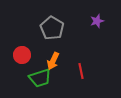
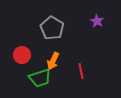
purple star: rotated 24 degrees counterclockwise
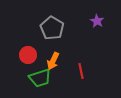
red circle: moved 6 px right
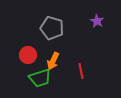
gray pentagon: rotated 15 degrees counterclockwise
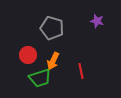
purple star: rotated 16 degrees counterclockwise
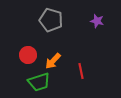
gray pentagon: moved 1 px left, 8 px up
orange arrow: rotated 18 degrees clockwise
green trapezoid: moved 1 px left, 4 px down
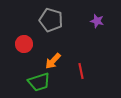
red circle: moved 4 px left, 11 px up
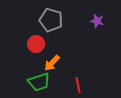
red circle: moved 12 px right
orange arrow: moved 1 px left, 2 px down
red line: moved 3 px left, 14 px down
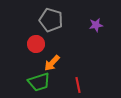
purple star: moved 1 px left, 4 px down; rotated 24 degrees counterclockwise
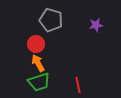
orange arrow: moved 14 px left; rotated 108 degrees clockwise
